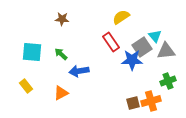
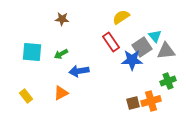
green arrow: rotated 72 degrees counterclockwise
yellow rectangle: moved 10 px down
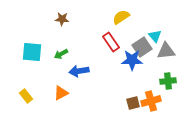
green cross: rotated 14 degrees clockwise
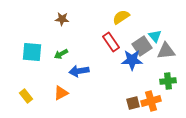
gray square: moved 1 px up
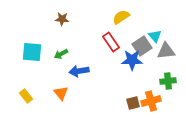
orange triangle: rotated 42 degrees counterclockwise
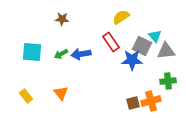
gray square: rotated 30 degrees counterclockwise
blue arrow: moved 2 px right, 17 px up
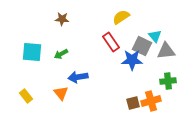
blue arrow: moved 3 px left, 23 px down
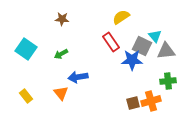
cyan square: moved 6 px left, 3 px up; rotated 30 degrees clockwise
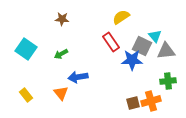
yellow rectangle: moved 1 px up
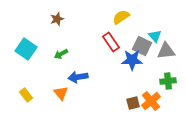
brown star: moved 5 px left; rotated 24 degrees counterclockwise
orange cross: rotated 24 degrees counterclockwise
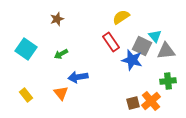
blue star: rotated 15 degrees clockwise
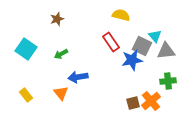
yellow semicircle: moved 2 px up; rotated 48 degrees clockwise
blue star: rotated 25 degrees counterclockwise
